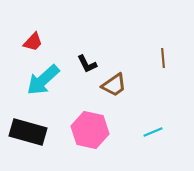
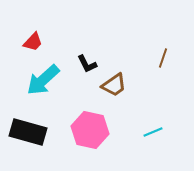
brown line: rotated 24 degrees clockwise
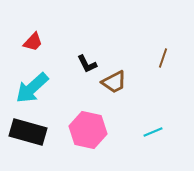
cyan arrow: moved 11 px left, 8 px down
brown trapezoid: moved 3 px up; rotated 8 degrees clockwise
pink hexagon: moved 2 px left
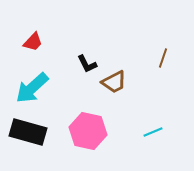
pink hexagon: moved 1 px down
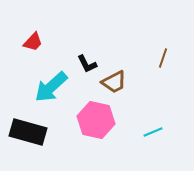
cyan arrow: moved 19 px right, 1 px up
pink hexagon: moved 8 px right, 11 px up
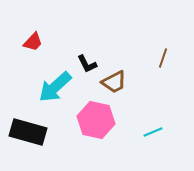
cyan arrow: moved 4 px right
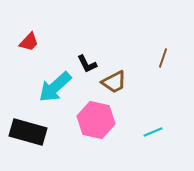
red trapezoid: moved 4 px left
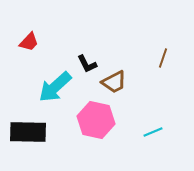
black rectangle: rotated 15 degrees counterclockwise
